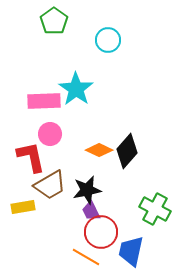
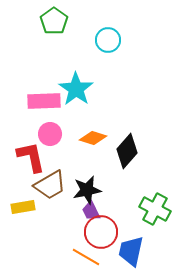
orange diamond: moved 6 px left, 12 px up; rotated 8 degrees counterclockwise
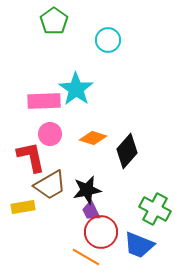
blue trapezoid: moved 8 px right, 6 px up; rotated 80 degrees counterclockwise
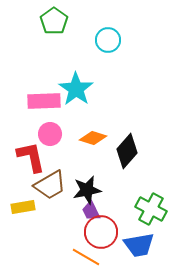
green cross: moved 4 px left
blue trapezoid: rotated 32 degrees counterclockwise
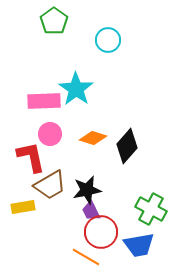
black diamond: moved 5 px up
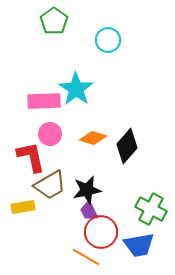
purple trapezoid: moved 2 px left
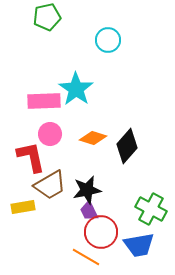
green pentagon: moved 7 px left, 4 px up; rotated 24 degrees clockwise
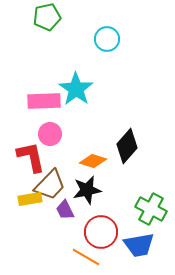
cyan circle: moved 1 px left, 1 px up
orange diamond: moved 23 px down
brown trapezoid: rotated 16 degrees counterclockwise
yellow rectangle: moved 7 px right, 8 px up
purple trapezoid: moved 24 px left, 1 px up
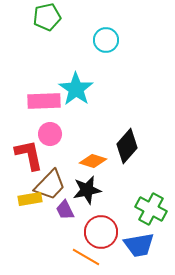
cyan circle: moved 1 px left, 1 px down
red L-shape: moved 2 px left, 2 px up
